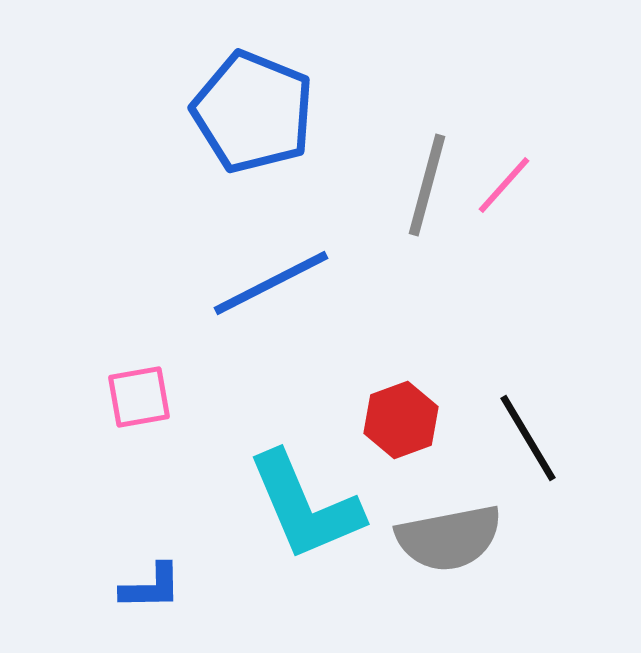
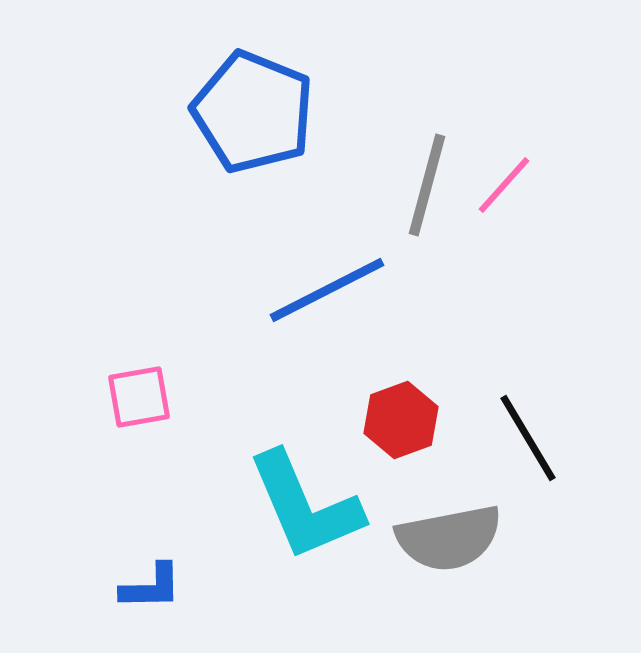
blue line: moved 56 px right, 7 px down
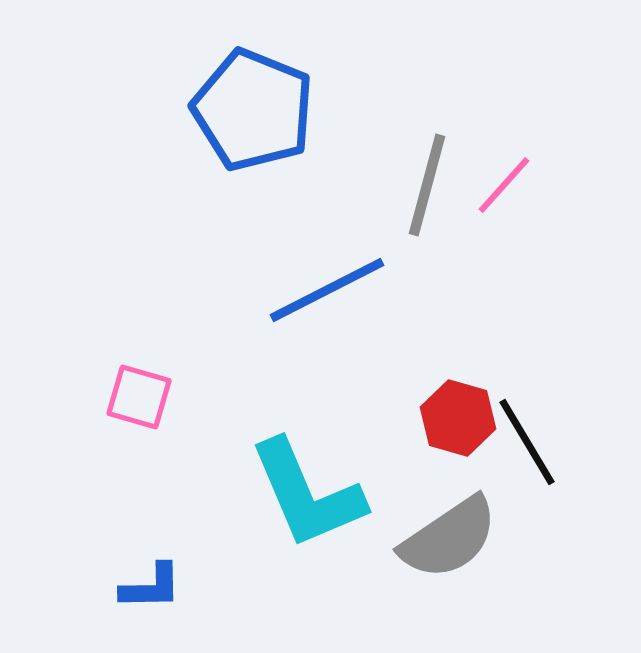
blue pentagon: moved 2 px up
pink square: rotated 26 degrees clockwise
red hexagon: moved 57 px right, 2 px up; rotated 24 degrees counterclockwise
black line: moved 1 px left, 4 px down
cyan L-shape: moved 2 px right, 12 px up
gray semicircle: rotated 23 degrees counterclockwise
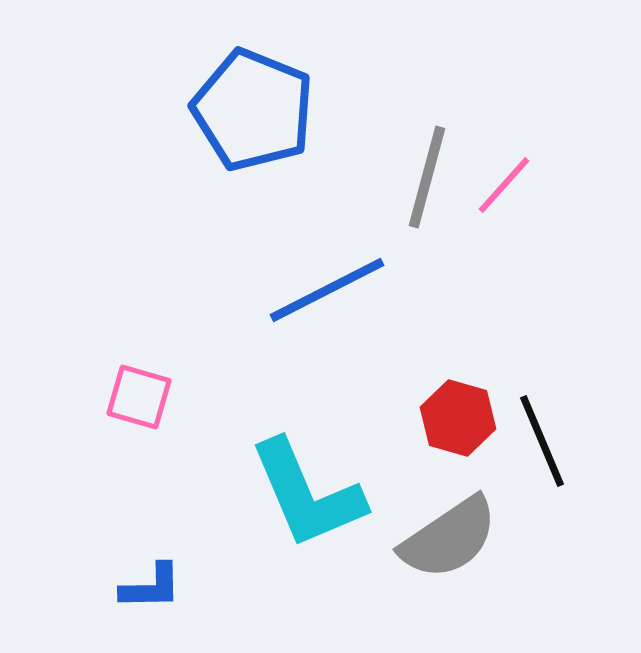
gray line: moved 8 px up
black line: moved 15 px right, 1 px up; rotated 8 degrees clockwise
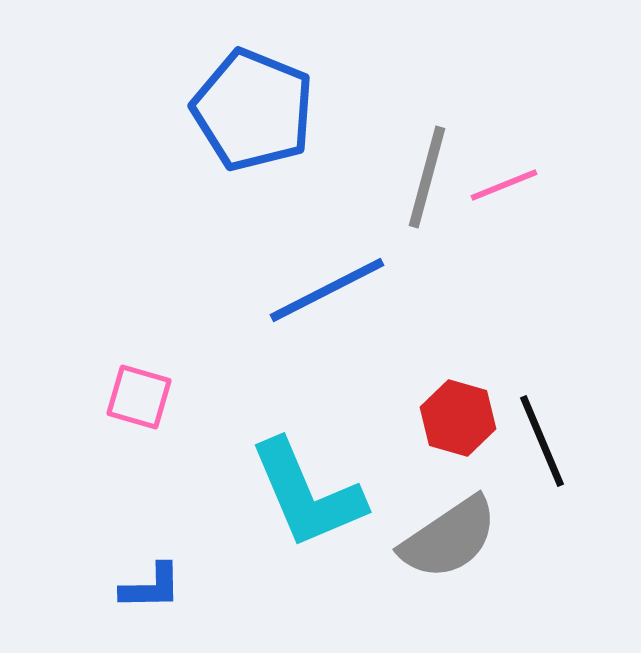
pink line: rotated 26 degrees clockwise
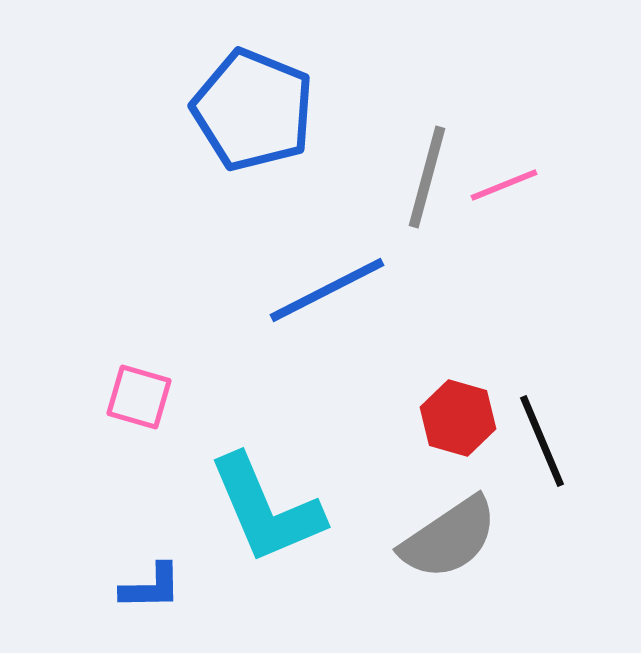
cyan L-shape: moved 41 px left, 15 px down
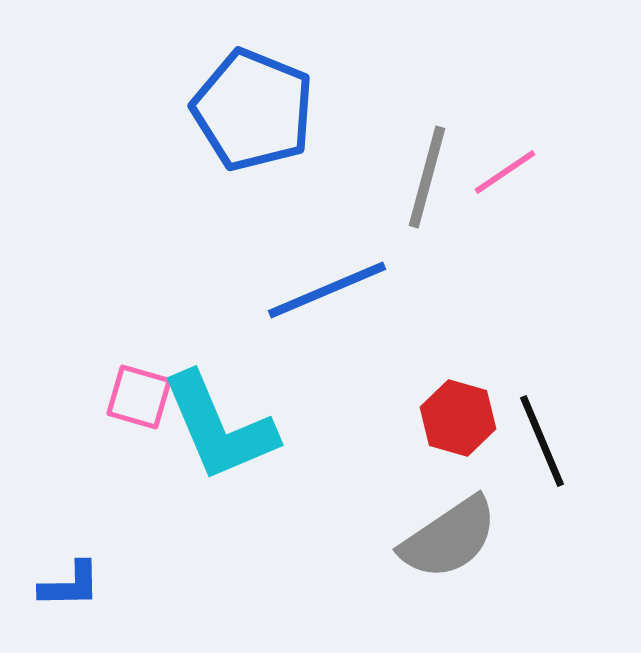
pink line: moved 1 px right, 13 px up; rotated 12 degrees counterclockwise
blue line: rotated 4 degrees clockwise
cyan L-shape: moved 47 px left, 82 px up
blue L-shape: moved 81 px left, 2 px up
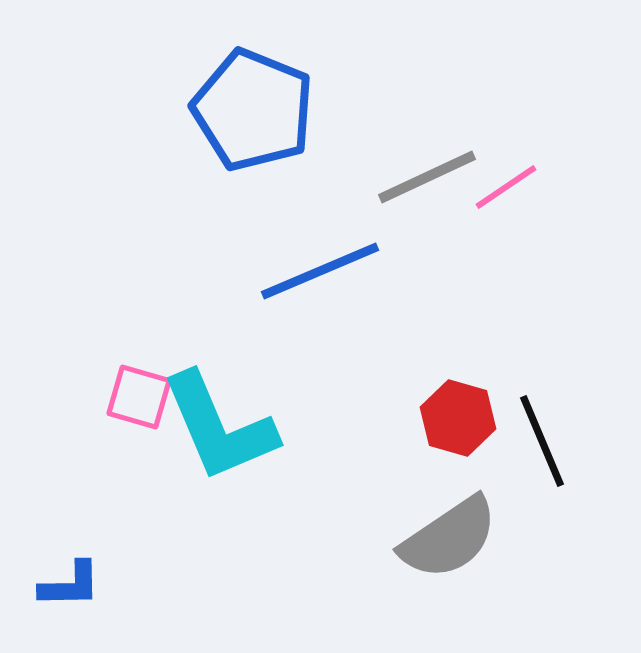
pink line: moved 1 px right, 15 px down
gray line: rotated 50 degrees clockwise
blue line: moved 7 px left, 19 px up
